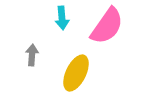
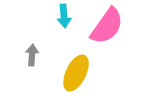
cyan arrow: moved 2 px right, 2 px up
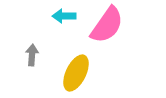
cyan arrow: rotated 95 degrees clockwise
pink semicircle: moved 1 px up
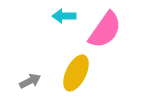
pink semicircle: moved 2 px left, 5 px down
gray arrow: moved 2 px left, 26 px down; rotated 60 degrees clockwise
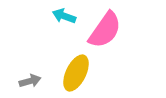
cyan arrow: rotated 20 degrees clockwise
gray arrow: rotated 10 degrees clockwise
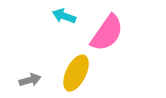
pink semicircle: moved 2 px right, 3 px down
gray arrow: moved 1 px up
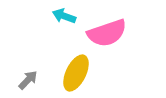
pink semicircle: rotated 36 degrees clockwise
gray arrow: moved 2 px left; rotated 30 degrees counterclockwise
